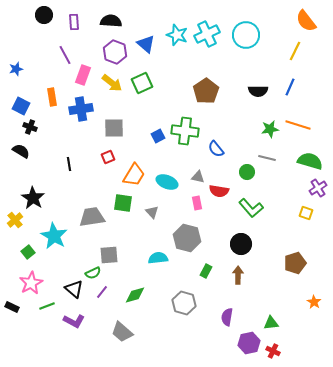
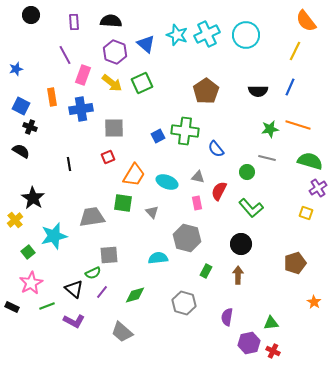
black circle at (44, 15): moved 13 px left
red semicircle at (219, 191): rotated 108 degrees clockwise
cyan star at (54, 236): rotated 28 degrees clockwise
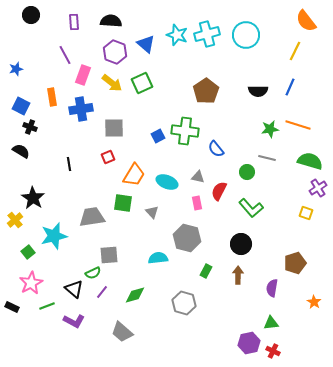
cyan cross at (207, 34): rotated 10 degrees clockwise
purple semicircle at (227, 317): moved 45 px right, 29 px up
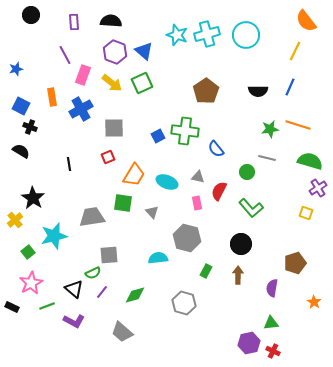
blue triangle at (146, 44): moved 2 px left, 7 px down
blue cross at (81, 109): rotated 20 degrees counterclockwise
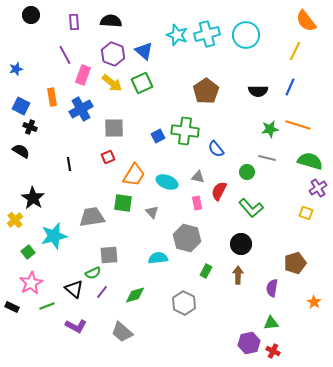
purple hexagon at (115, 52): moved 2 px left, 2 px down
gray hexagon at (184, 303): rotated 10 degrees clockwise
purple L-shape at (74, 321): moved 2 px right, 5 px down
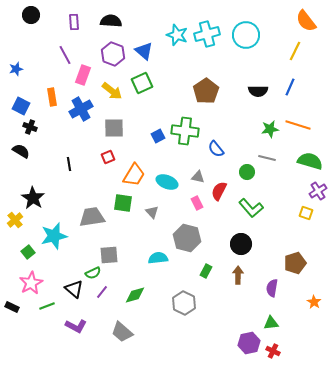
yellow arrow at (112, 83): moved 8 px down
purple cross at (318, 188): moved 3 px down
pink rectangle at (197, 203): rotated 16 degrees counterclockwise
